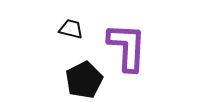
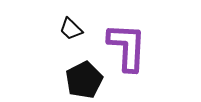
black trapezoid: rotated 150 degrees counterclockwise
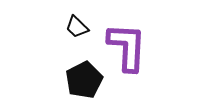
black trapezoid: moved 6 px right, 2 px up
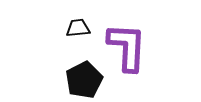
black trapezoid: moved 1 px right, 1 px down; rotated 130 degrees clockwise
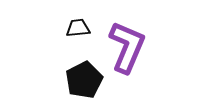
purple L-shape: rotated 20 degrees clockwise
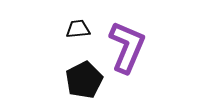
black trapezoid: moved 1 px down
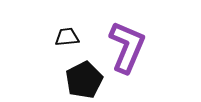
black trapezoid: moved 11 px left, 8 px down
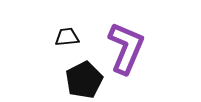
purple L-shape: moved 1 px left, 1 px down
